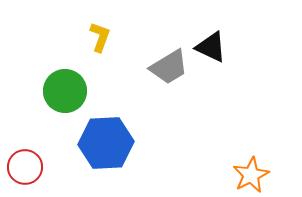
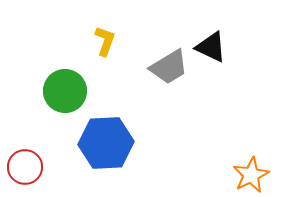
yellow L-shape: moved 5 px right, 4 px down
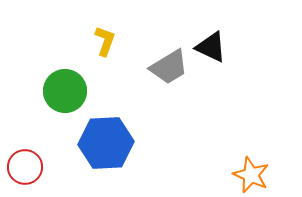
orange star: rotated 21 degrees counterclockwise
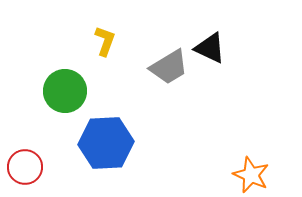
black triangle: moved 1 px left, 1 px down
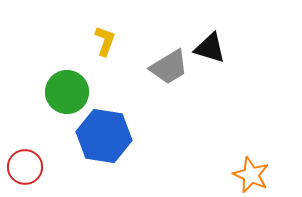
black triangle: rotated 8 degrees counterclockwise
green circle: moved 2 px right, 1 px down
blue hexagon: moved 2 px left, 7 px up; rotated 12 degrees clockwise
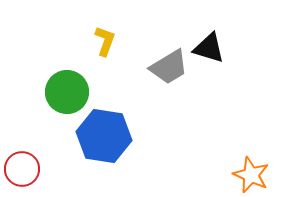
black triangle: moved 1 px left
red circle: moved 3 px left, 2 px down
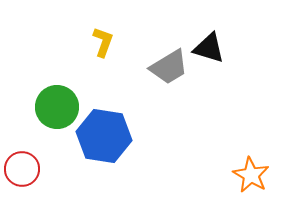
yellow L-shape: moved 2 px left, 1 px down
green circle: moved 10 px left, 15 px down
orange star: rotated 6 degrees clockwise
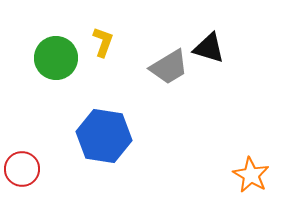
green circle: moved 1 px left, 49 px up
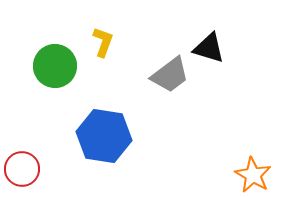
green circle: moved 1 px left, 8 px down
gray trapezoid: moved 1 px right, 8 px down; rotated 6 degrees counterclockwise
orange star: moved 2 px right
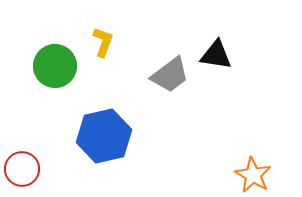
black triangle: moved 7 px right, 7 px down; rotated 8 degrees counterclockwise
blue hexagon: rotated 22 degrees counterclockwise
